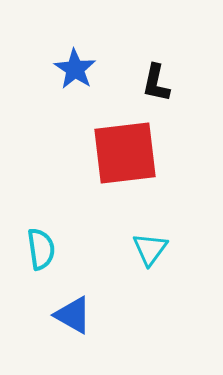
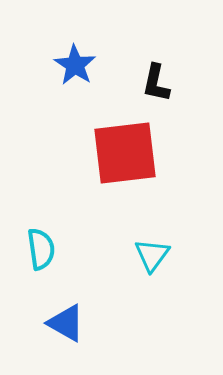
blue star: moved 4 px up
cyan triangle: moved 2 px right, 6 px down
blue triangle: moved 7 px left, 8 px down
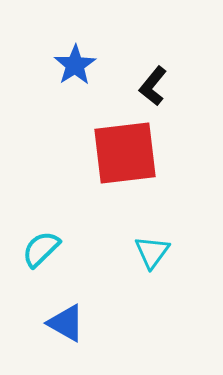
blue star: rotated 6 degrees clockwise
black L-shape: moved 3 px left, 3 px down; rotated 27 degrees clockwise
cyan semicircle: rotated 126 degrees counterclockwise
cyan triangle: moved 3 px up
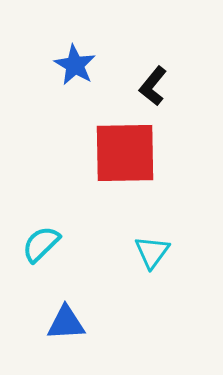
blue star: rotated 9 degrees counterclockwise
red square: rotated 6 degrees clockwise
cyan semicircle: moved 5 px up
blue triangle: rotated 33 degrees counterclockwise
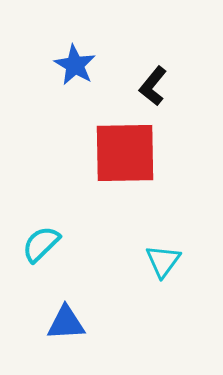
cyan triangle: moved 11 px right, 9 px down
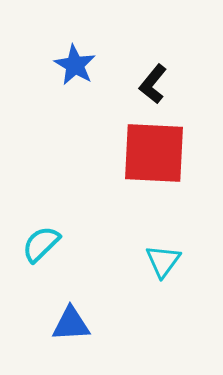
black L-shape: moved 2 px up
red square: moved 29 px right; rotated 4 degrees clockwise
blue triangle: moved 5 px right, 1 px down
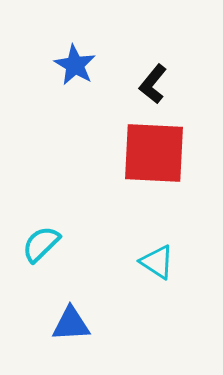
cyan triangle: moved 6 px left, 1 px down; rotated 33 degrees counterclockwise
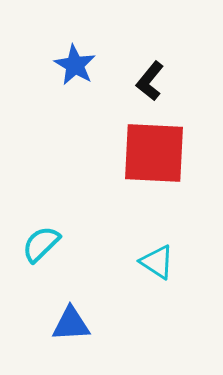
black L-shape: moved 3 px left, 3 px up
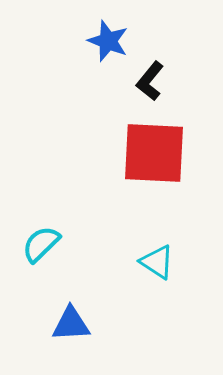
blue star: moved 33 px right, 24 px up; rotated 9 degrees counterclockwise
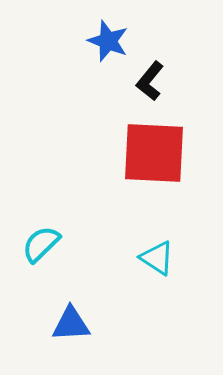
cyan triangle: moved 4 px up
